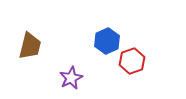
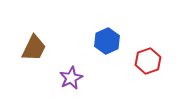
brown trapezoid: moved 4 px right, 2 px down; rotated 12 degrees clockwise
red hexagon: moved 16 px right
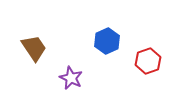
brown trapezoid: rotated 60 degrees counterclockwise
purple star: rotated 20 degrees counterclockwise
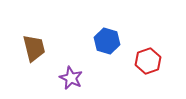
blue hexagon: rotated 20 degrees counterclockwise
brown trapezoid: rotated 20 degrees clockwise
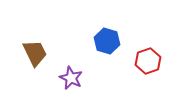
brown trapezoid: moved 1 px right, 5 px down; rotated 12 degrees counterclockwise
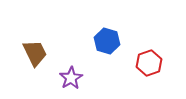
red hexagon: moved 1 px right, 2 px down
purple star: rotated 15 degrees clockwise
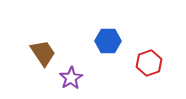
blue hexagon: moved 1 px right; rotated 15 degrees counterclockwise
brown trapezoid: moved 8 px right; rotated 8 degrees counterclockwise
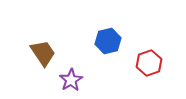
blue hexagon: rotated 15 degrees counterclockwise
purple star: moved 2 px down
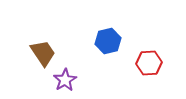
red hexagon: rotated 15 degrees clockwise
purple star: moved 6 px left
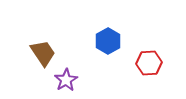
blue hexagon: rotated 15 degrees counterclockwise
purple star: moved 1 px right
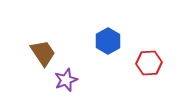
purple star: rotated 10 degrees clockwise
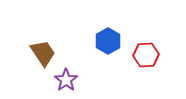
red hexagon: moved 3 px left, 8 px up
purple star: rotated 15 degrees counterclockwise
